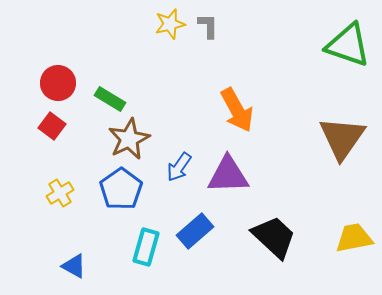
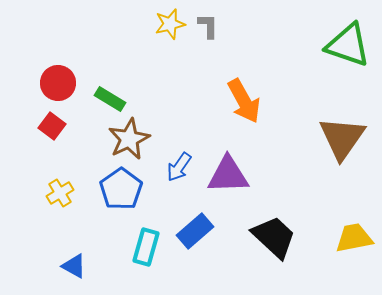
orange arrow: moved 7 px right, 9 px up
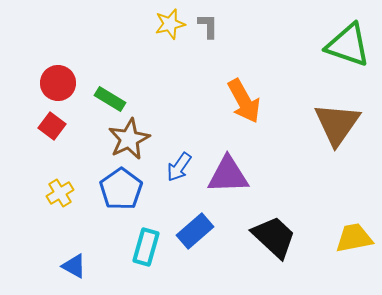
brown triangle: moved 5 px left, 14 px up
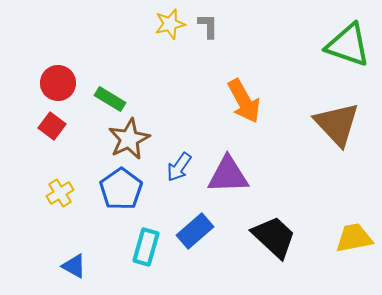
brown triangle: rotated 18 degrees counterclockwise
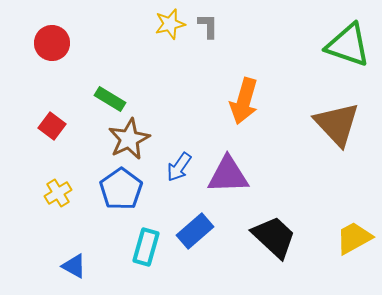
red circle: moved 6 px left, 40 px up
orange arrow: rotated 45 degrees clockwise
yellow cross: moved 2 px left
yellow trapezoid: rotated 18 degrees counterclockwise
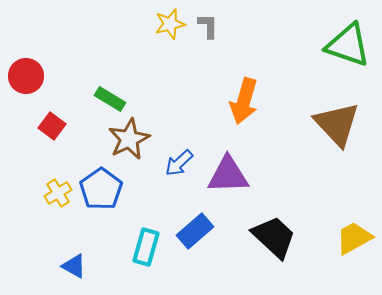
red circle: moved 26 px left, 33 px down
blue arrow: moved 4 px up; rotated 12 degrees clockwise
blue pentagon: moved 20 px left
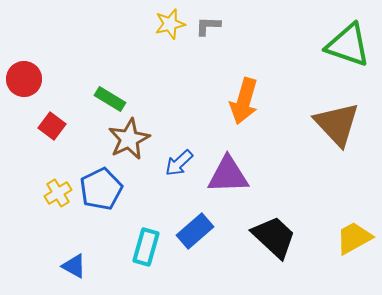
gray L-shape: rotated 88 degrees counterclockwise
red circle: moved 2 px left, 3 px down
blue pentagon: rotated 9 degrees clockwise
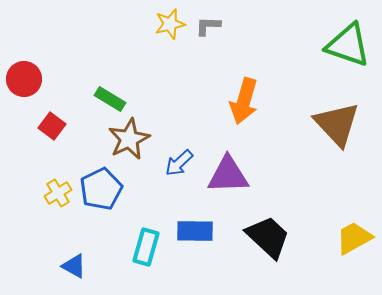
blue rectangle: rotated 42 degrees clockwise
black trapezoid: moved 6 px left
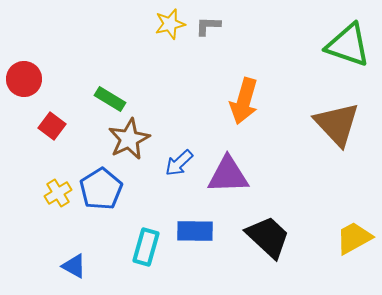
blue pentagon: rotated 6 degrees counterclockwise
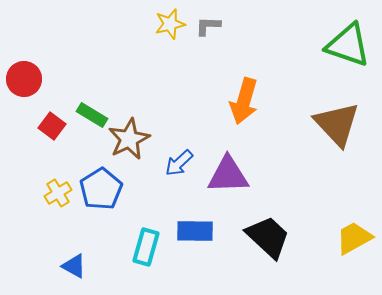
green rectangle: moved 18 px left, 16 px down
